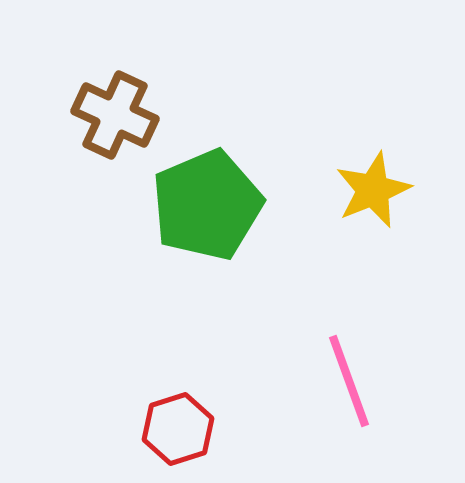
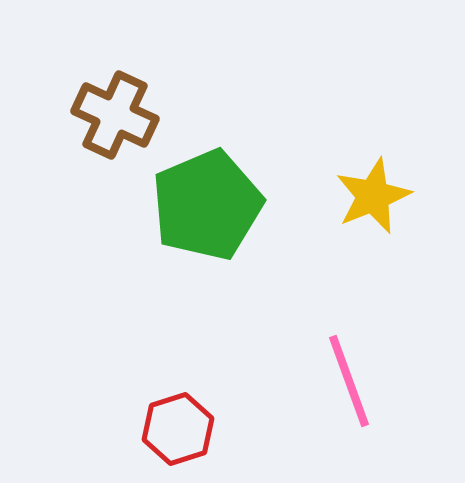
yellow star: moved 6 px down
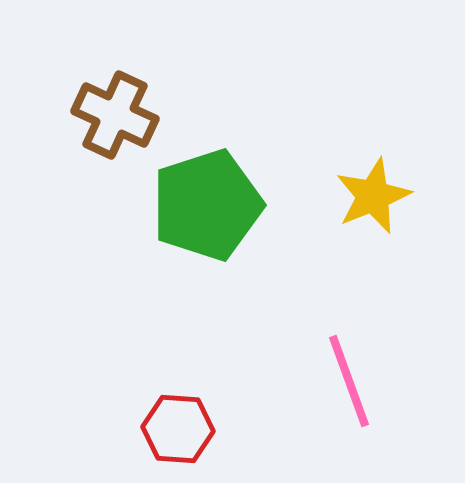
green pentagon: rotated 5 degrees clockwise
red hexagon: rotated 22 degrees clockwise
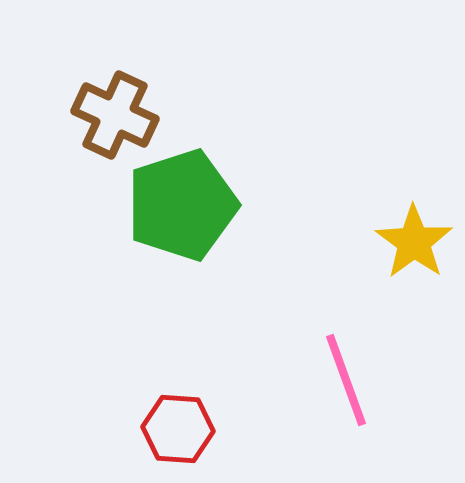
yellow star: moved 41 px right, 46 px down; rotated 14 degrees counterclockwise
green pentagon: moved 25 px left
pink line: moved 3 px left, 1 px up
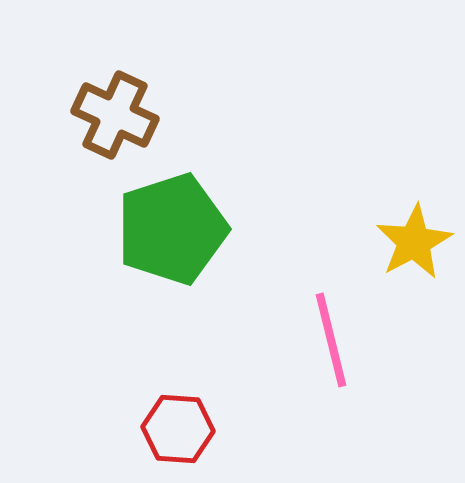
green pentagon: moved 10 px left, 24 px down
yellow star: rotated 8 degrees clockwise
pink line: moved 15 px left, 40 px up; rotated 6 degrees clockwise
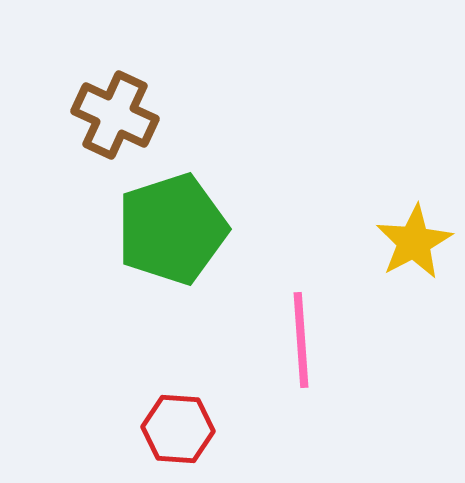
pink line: moved 30 px left; rotated 10 degrees clockwise
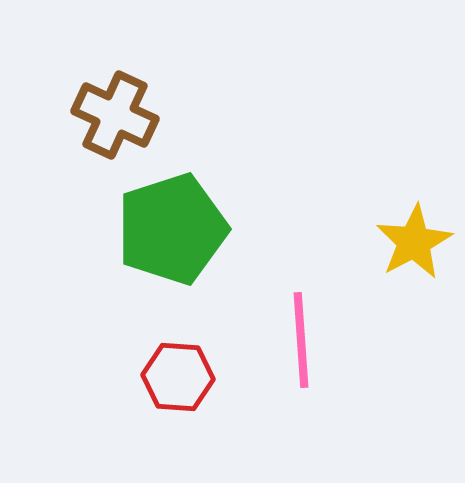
red hexagon: moved 52 px up
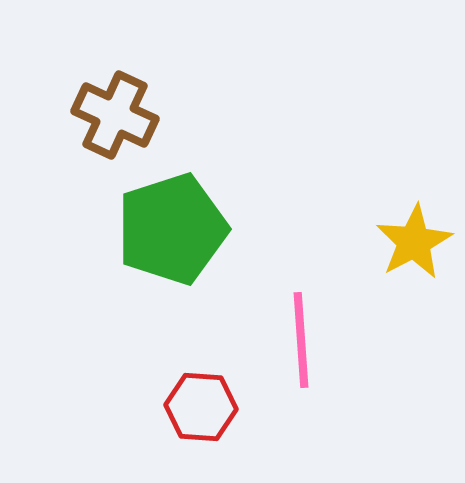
red hexagon: moved 23 px right, 30 px down
